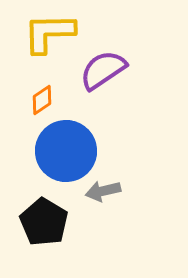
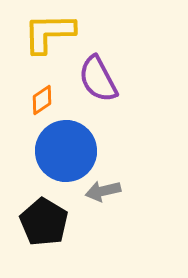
purple semicircle: moved 5 px left, 9 px down; rotated 84 degrees counterclockwise
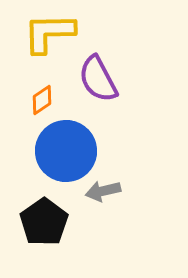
black pentagon: rotated 6 degrees clockwise
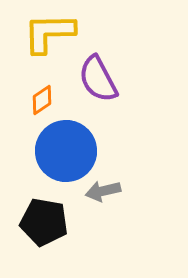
black pentagon: rotated 27 degrees counterclockwise
